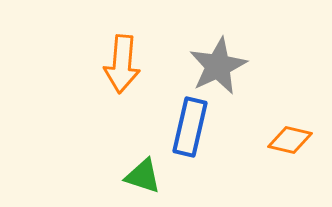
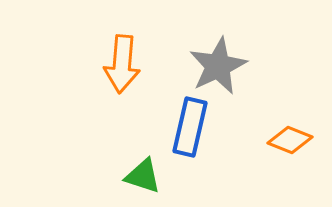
orange diamond: rotated 9 degrees clockwise
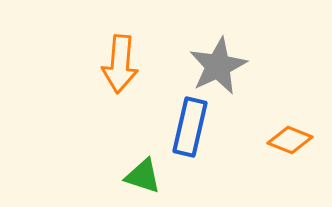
orange arrow: moved 2 px left
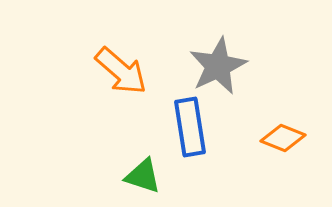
orange arrow: moved 1 px right, 7 px down; rotated 54 degrees counterclockwise
blue rectangle: rotated 22 degrees counterclockwise
orange diamond: moved 7 px left, 2 px up
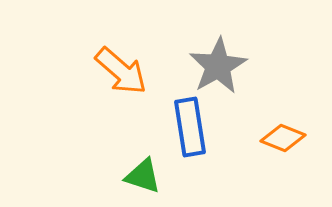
gray star: rotated 4 degrees counterclockwise
